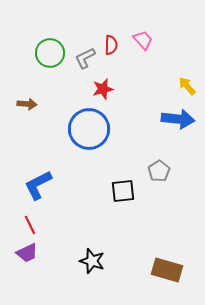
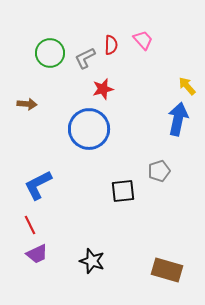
blue arrow: rotated 84 degrees counterclockwise
gray pentagon: rotated 15 degrees clockwise
purple trapezoid: moved 10 px right, 1 px down
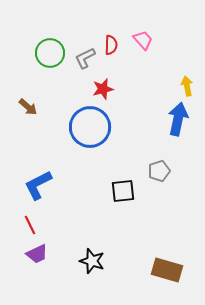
yellow arrow: rotated 30 degrees clockwise
brown arrow: moved 1 px right, 3 px down; rotated 36 degrees clockwise
blue circle: moved 1 px right, 2 px up
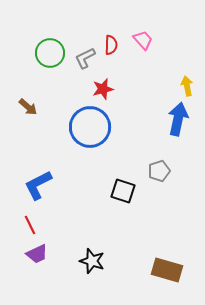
black square: rotated 25 degrees clockwise
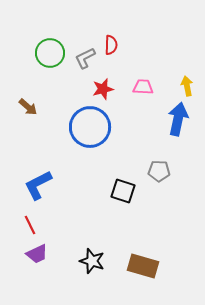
pink trapezoid: moved 47 px down; rotated 45 degrees counterclockwise
gray pentagon: rotated 20 degrees clockwise
brown rectangle: moved 24 px left, 4 px up
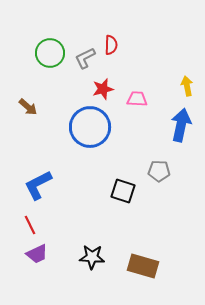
pink trapezoid: moved 6 px left, 12 px down
blue arrow: moved 3 px right, 6 px down
black star: moved 4 px up; rotated 15 degrees counterclockwise
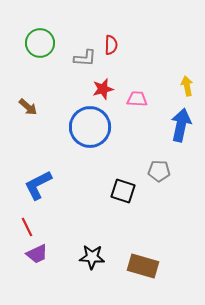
green circle: moved 10 px left, 10 px up
gray L-shape: rotated 150 degrees counterclockwise
red line: moved 3 px left, 2 px down
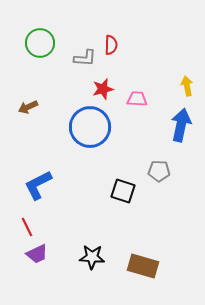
brown arrow: rotated 114 degrees clockwise
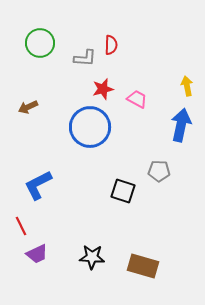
pink trapezoid: rotated 25 degrees clockwise
red line: moved 6 px left, 1 px up
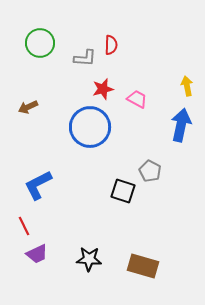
gray pentagon: moved 9 px left; rotated 25 degrees clockwise
red line: moved 3 px right
black star: moved 3 px left, 2 px down
